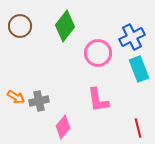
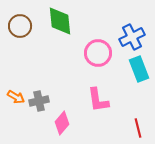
green diamond: moved 5 px left, 5 px up; rotated 44 degrees counterclockwise
pink diamond: moved 1 px left, 4 px up
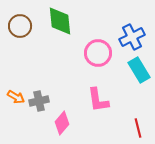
cyan rectangle: moved 1 px down; rotated 10 degrees counterclockwise
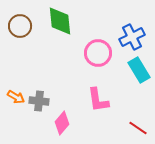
gray cross: rotated 18 degrees clockwise
red line: rotated 42 degrees counterclockwise
